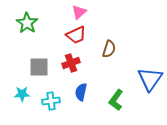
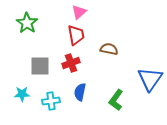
red trapezoid: rotated 75 degrees counterclockwise
brown semicircle: rotated 96 degrees counterclockwise
gray square: moved 1 px right, 1 px up
blue semicircle: moved 1 px left
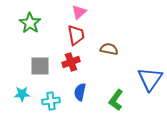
green star: moved 3 px right
red cross: moved 1 px up
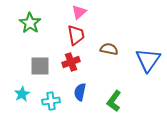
blue triangle: moved 2 px left, 19 px up
cyan star: rotated 28 degrees counterclockwise
green L-shape: moved 2 px left, 1 px down
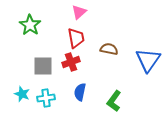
green star: moved 2 px down
red trapezoid: moved 3 px down
gray square: moved 3 px right
cyan star: rotated 21 degrees counterclockwise
cyan cross: moved 5 px left, 3 px up
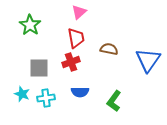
gray square: moved 4 px left, 2 px down
blue semicircle: rotated 102 degrees counterclockwise
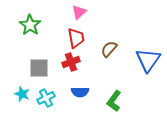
brown semicircle: rotated 60 degrees counterclockwise
cyan cross: rotated 18 degrees counterclockwise
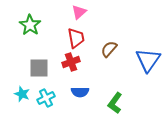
green L-shape: moved 1 px right, 2 px down
